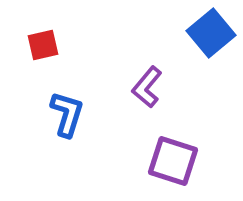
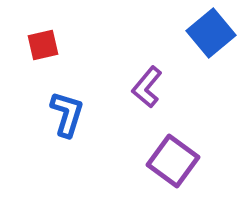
purple square: rotated 18 degrees clockwise
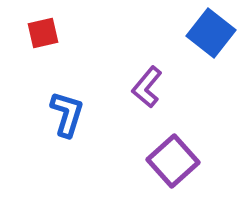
blue square: rotated 12 degrees counterclockwise
red square: moved 12 px up
purple square: rotated 12 degrees clockwise
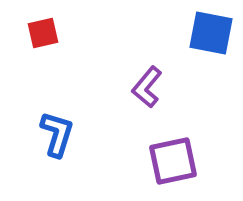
blue square: rotated 27 degrees counterclockwise
blue L-shape: moved 10 px left, 20 px down
purple square: rotated 30 degrees clockwise
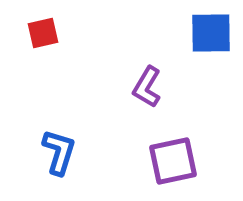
blue square: rotated 12 degrees counterclockwise
purple L-shape: rotated 9 degrees counterclockwise
blue L-shape: moved 2 px right, 18 px down
